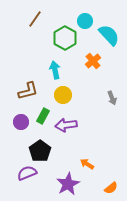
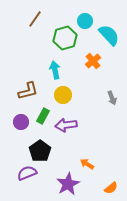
green hexagon: rotated 15 degrees clockwise
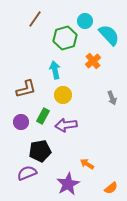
brown L-shape: moved 2 px left, 2 px up
black pentagon: rotated 25 degrees clockwise
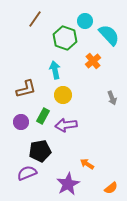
green hexagon: rotated 25 degrees counterclockwise
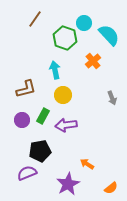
cyan circle: moved 1 px left, 2 px down
purple circle: moved 1 px right, 2 px up
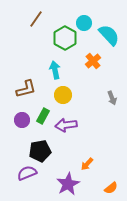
brown line: moved 1 px right
green hexagon: rotated 10 degrees clockwise
orange arrow: rotated 80 degrees counterclockwise
